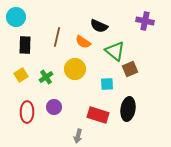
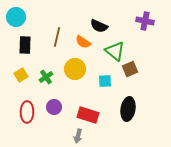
cyan square: moved 2 px left, 3 px up
red rectangle: moved 10 px left
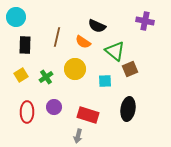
black semicircle: moved 2 px left
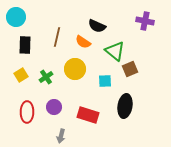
black ellipse: moved 3 px left, 3 px up
gray arrow: moved 17 px left
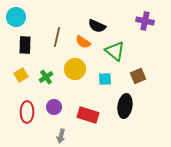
brown square: moved 8 px right, 7 px down
cyan square: moved 2 px up
